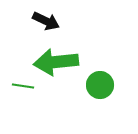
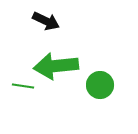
green arrow: moved 4 px down
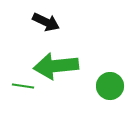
black arrow: moved 1 px down
green circle: moved 10 px right, 1 px down
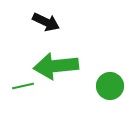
green line: rotated 20 degrees counterclockwise
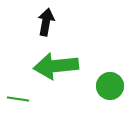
black arrow: rotated 104 degrees counterclockwise
green line: moved 5 px left, 13 px down; rotated 20 degrees clockwise
